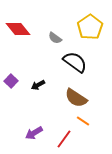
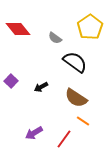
black arrow: moved 3 px right, 2 px down
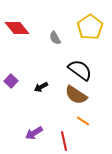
red diamond: moved 1 px left, 1 px up
gray semicircle: rotated 24 degrees clockwise
black semicircle: moved 5 px right, 8 px down
brown semicircle: moved 3 px up
red line: moved 2 px down; rotated 48 degrees counterclockwise
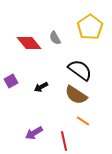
red diamond: moved 12 px right, 15 px down
purple square: rotated 16 degrees clockwise
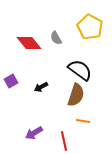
yellow pentagon: rotated 10 degrees counterclockwise
gray semicircle: moved 1 px right
brown semicircle: rotated 105 degrees counterclockwise
orange line: rotated 24 degrees counterclockwise
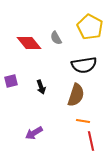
black semicircle: moved 4 px right, 5 px up; rotated 135 degrees clockwise
purple square: rotated 16 degrees clockwise
black arrow: rotated 80 degrees counterclockwise
red line: moved 27 px right
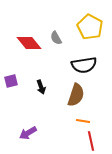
purple arrow: moved 6 px left
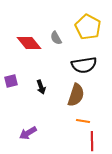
yellow pentagon: moved 2 px left
red line: moved 1 px right; rotated 12 degrees clockwise
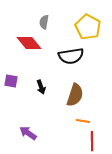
gray semicircle: moved 12 px left, 16 px up; rotated 40 degrees clockwise
black semicircle: moved 13 px left, 9 px up
purple square: rotated 24 degrees clockwise
brown semicircle: moved 1 px left
purple arrow: rotated 66 degrees clockwise
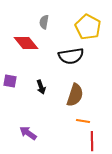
red diamond: moved 3 px left
purple square: moved 1 px left
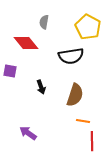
purple square: moved 10 px up
